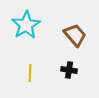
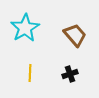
cyan star: moved 1 px left, 3 px down
black cross: moved 1 px right, 4 px down; rotated 28 degrees counterclockwise
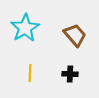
black cross: rotated 21 degrees clockwise
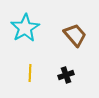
black cross: moved 4 px left, 1 px down; rotated 21 degrees counterclockwise
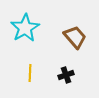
brown trapezoid: moved 2 px down
